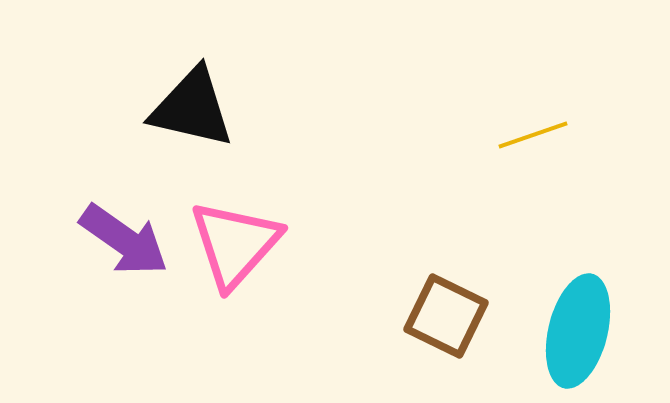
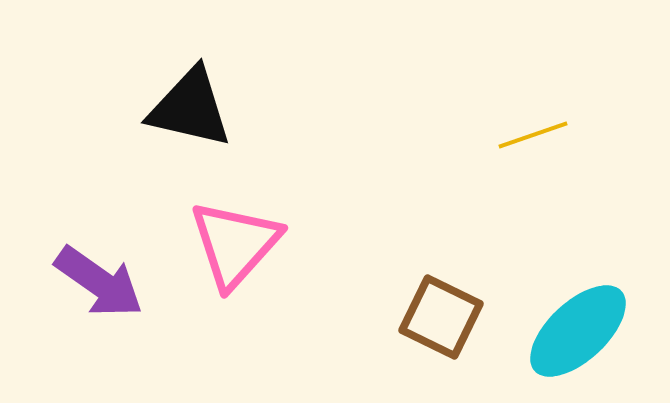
black triangle: moved 2 px left
purple arrow: moved 25 px left, 42 px down
brown square: moved 5 px left, 1 px down
cyan ellipse: rotated 33 degrees clockwise
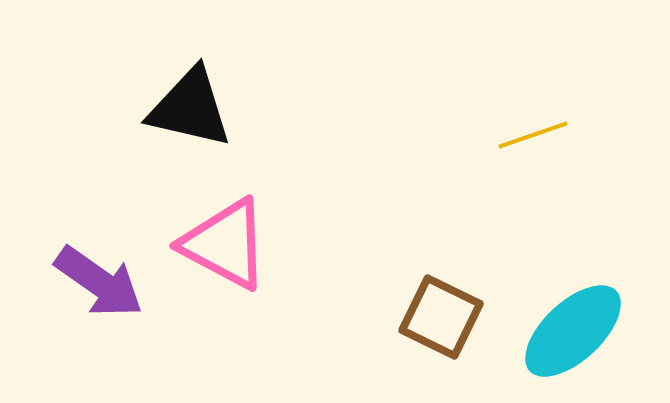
pink triangle: moved 10 px left; rotated 44 degrees counterclockwise
cyan ellipse: moved 5 px left
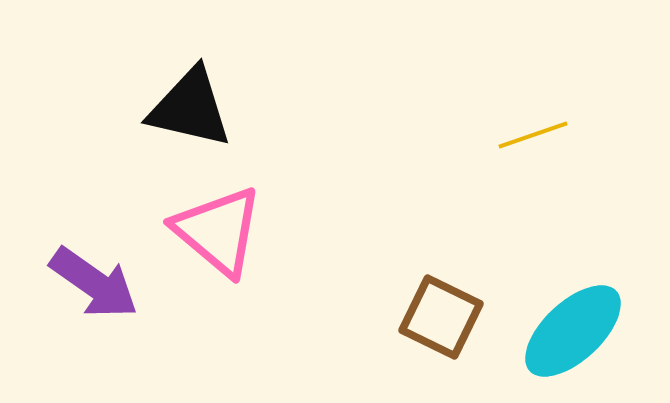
pink triangle: moved 7 px left, 13 px up; rotated 12 degrees clockwise
purple arrow: moved 5 px left, 1 px down
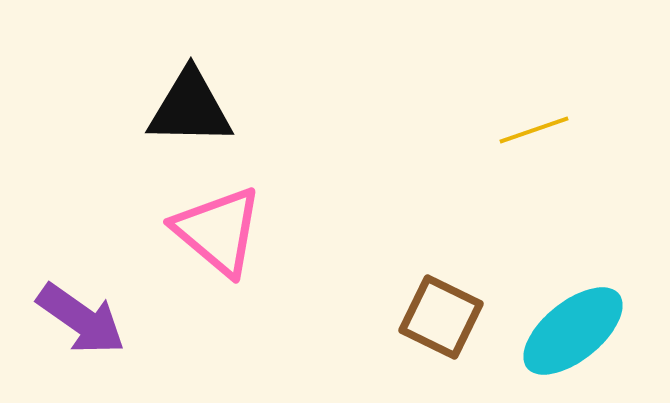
black triangle: rotated 12 degrees counterclockwise
yellow line: moved 1 px right, 5 px up
purple arrow: moved 13 px left, 36 px down
cyan ellipse: rotated 4 degrees clockwise
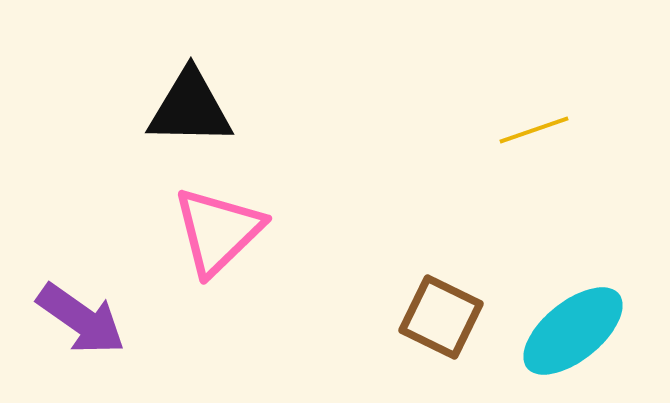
pink triangle: rotated 36 degrees clockwise
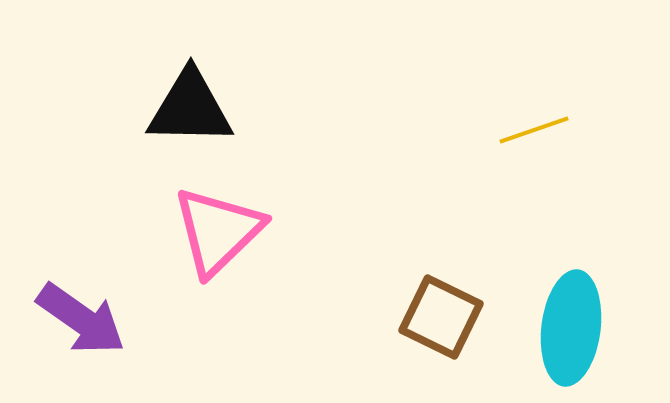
cyan ellipse: moved 2 px left, 3 px up; rotated 44 degrees counterclockwise
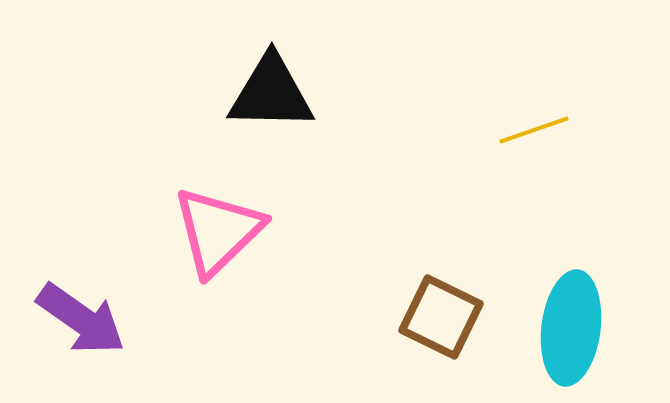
black triangle: moved 81 px right, 15 px up
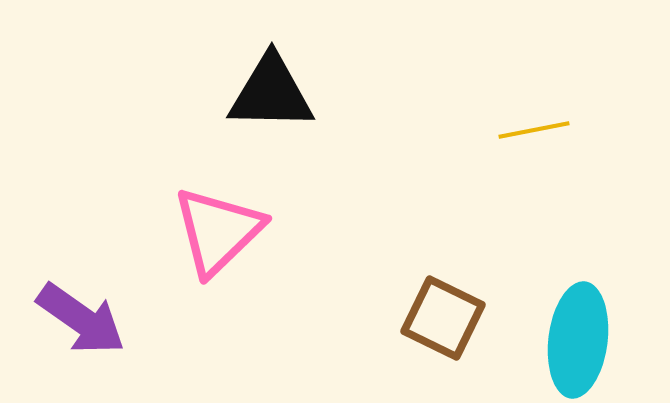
yellow line: rotated 8 degrees clockwise
brown square: moved 2 px right, 1 px down
cyan ellipse: moved 7 px right, 12 px down
